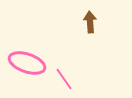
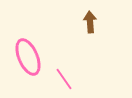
pink ellipse: moved 1 px right, 6 px up; rotated 48 degrees clockwise
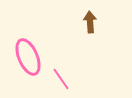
pink line: moved 3 px left
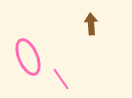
brown arrow: moved 1 px right, 2 px down
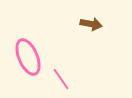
brown arrow: rotated 105 degrees clockwise
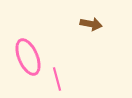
pink line: moved 4 px left; rotated 20 degrees clockwise
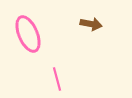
pink ellipse: moved 23 px up
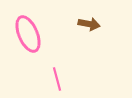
brown arrow: moved 2 px left
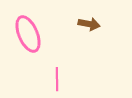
pink line: rotated 15 degrees clockwise
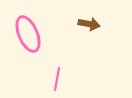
pink line: rotated 10 degrees clockwise
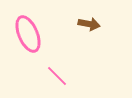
pink line: moved 3 px up; rotated 55 degrees counterclockwise
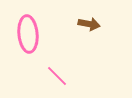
pink ellipse: rotated 18 degrees clockwise
